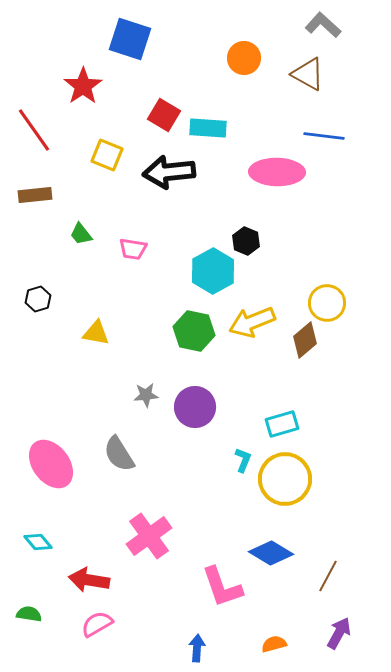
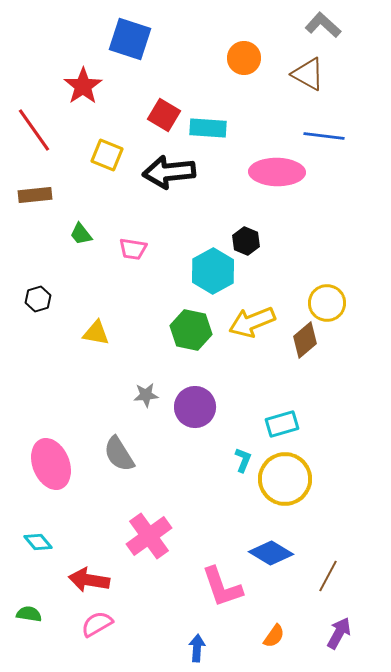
green hexagon at (194, 331): moved 3 px left, 1 px up
pink ellipse at (51, 464): rotated 15 degrees clockwise
orange semicircle at (274, 644): moved 8 px up; rotated 140 degrees clockwise
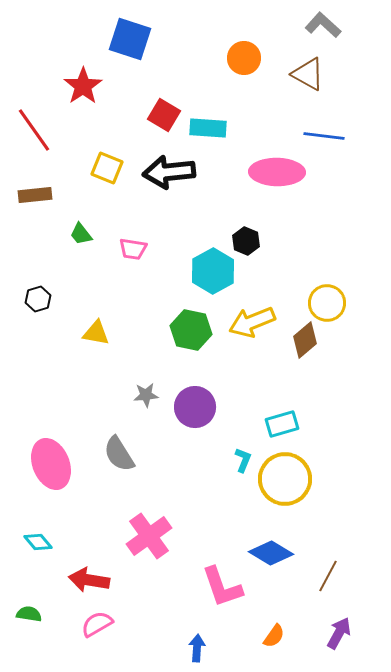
yellow square at (107, 155): moved 13 px down
